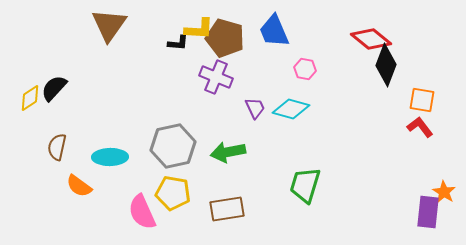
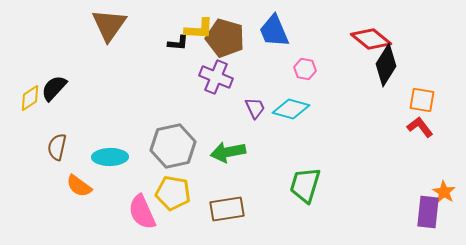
black diamond: rotated 12 degrees clockwise
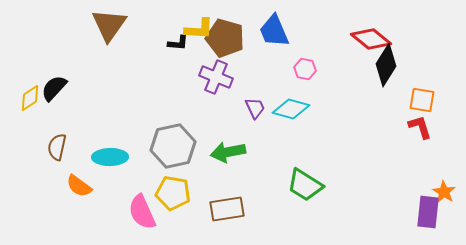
red L-shape: rotated 20 degrees clockwise
green trapezoid: rotated 75 degrees counterclockwise
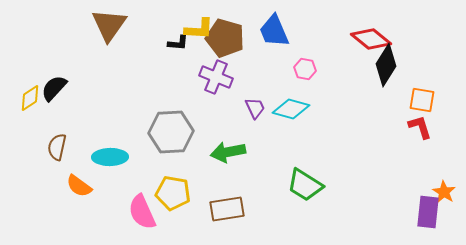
gray hexagon: moved 2 px left, 14 px up; rotated 9 degrees clockwise
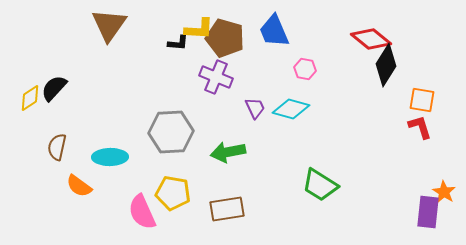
green trapezoid: moved 15 px right
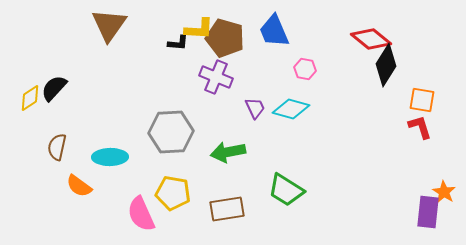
green trapezoid: moved 34 px left, 5 px down
pink semicircle: moved 1 px left, 2 px down
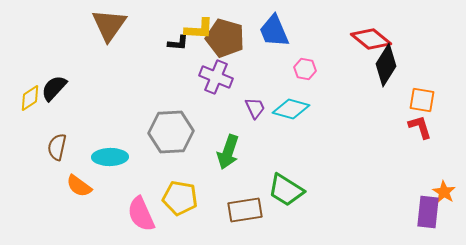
green arrow: rotated 60 degrees counterclockwise
yellow pentagon: moved 7 px right, 5 px down
brown rectangle: moved 18 px right, 1 px down
